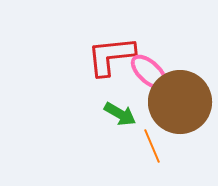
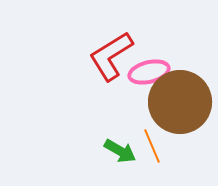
red L-shape: rotated 26 degrees counterclockwise
pink ellipse: rotated 57 degrees counterclockwise
green arrow: moved 37 px down
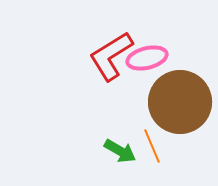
pink ellipse: moved 2 px left, 14 px up
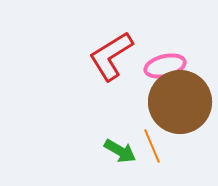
pink ellipse: moved 18 px right, 8 px down
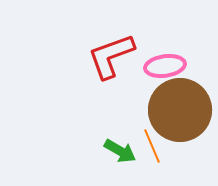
red L-shape: rotated 12 degrees clockwise
pink ellipse: rotated 6 degrees clockwise
brown circle: moved 8 px down
